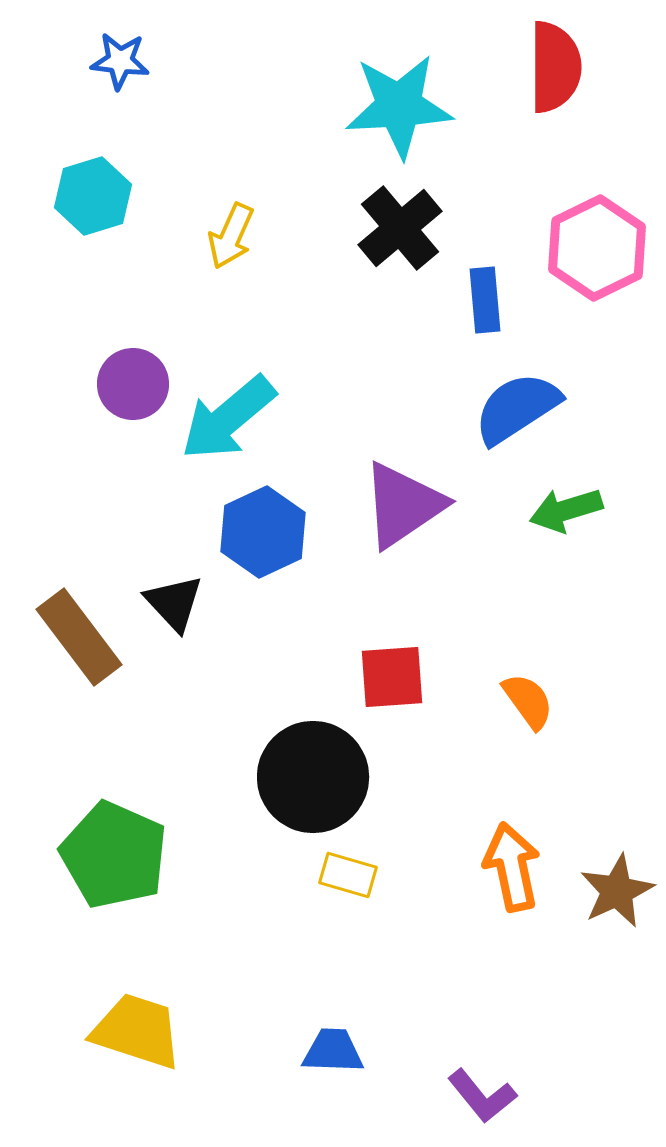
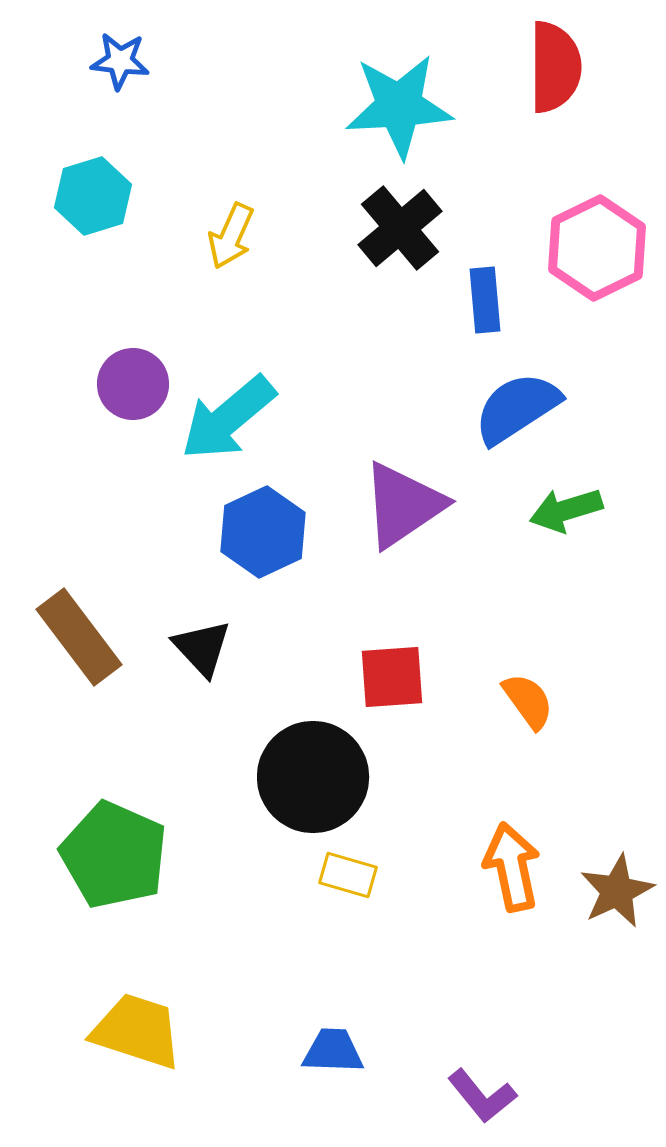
black triangle: moved 28 px right, 45 px down
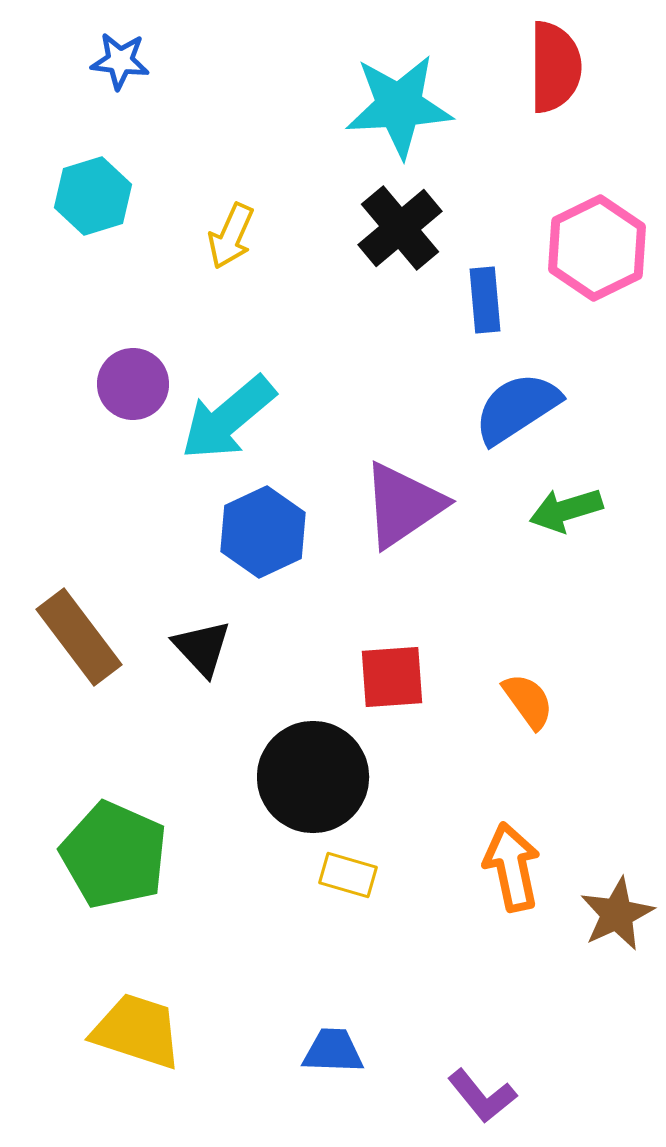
brown star: moved 23 px down
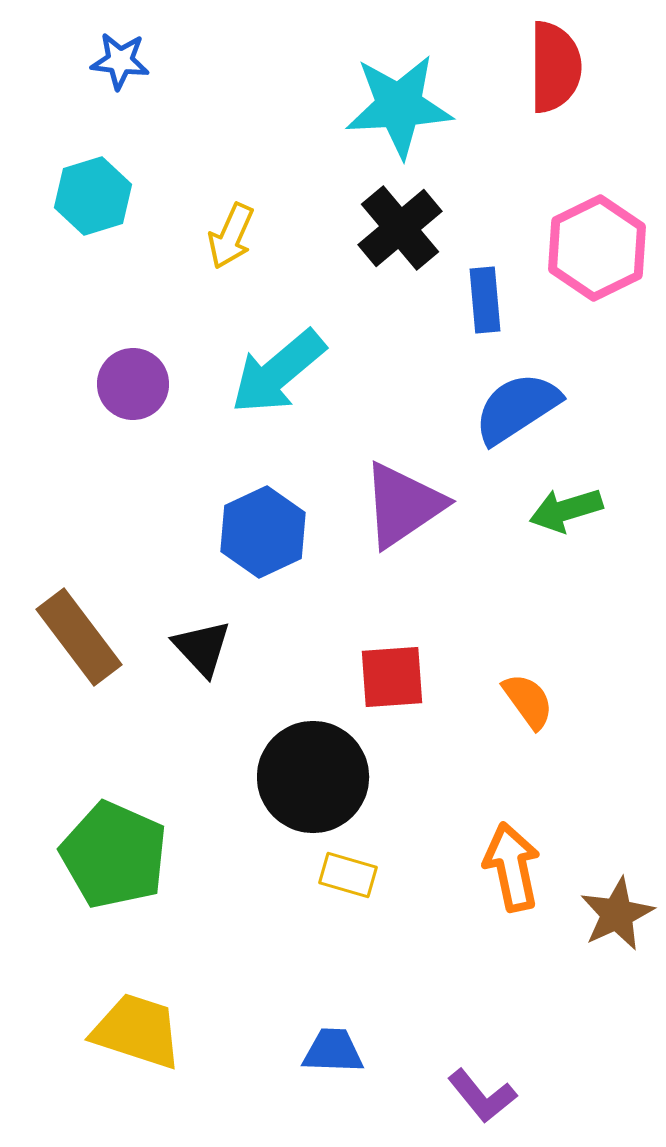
cyan arrow: moved 50 px right, 46 px up
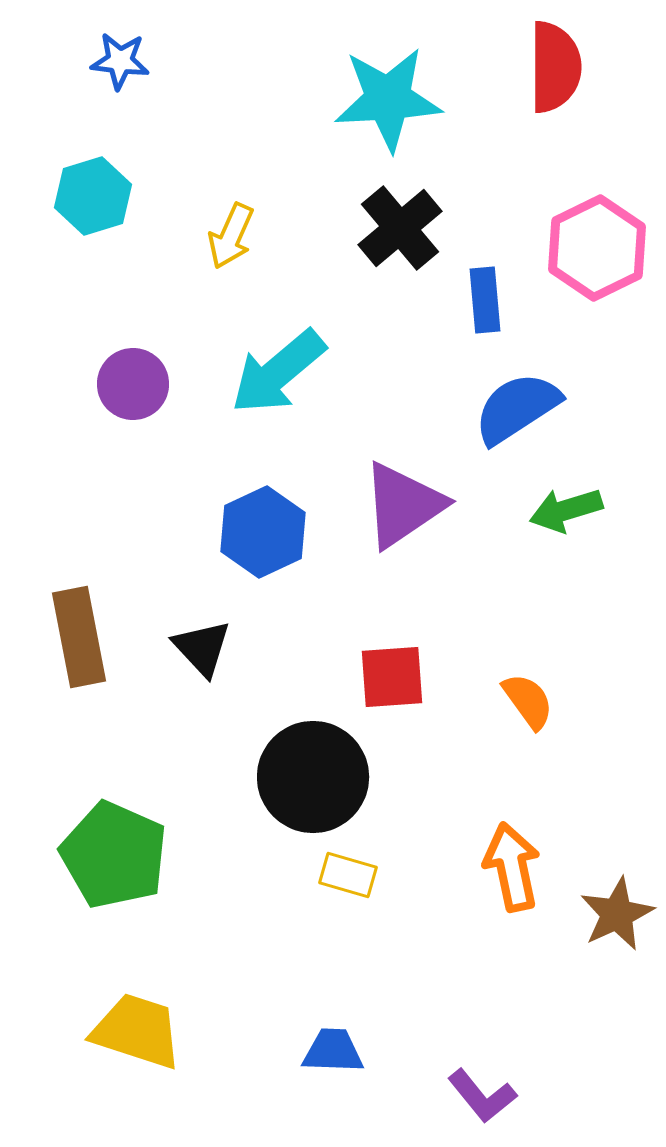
cyan star: moved 11 px left, 7 px up
brown rectangle: rotated 26 degrees clockwise
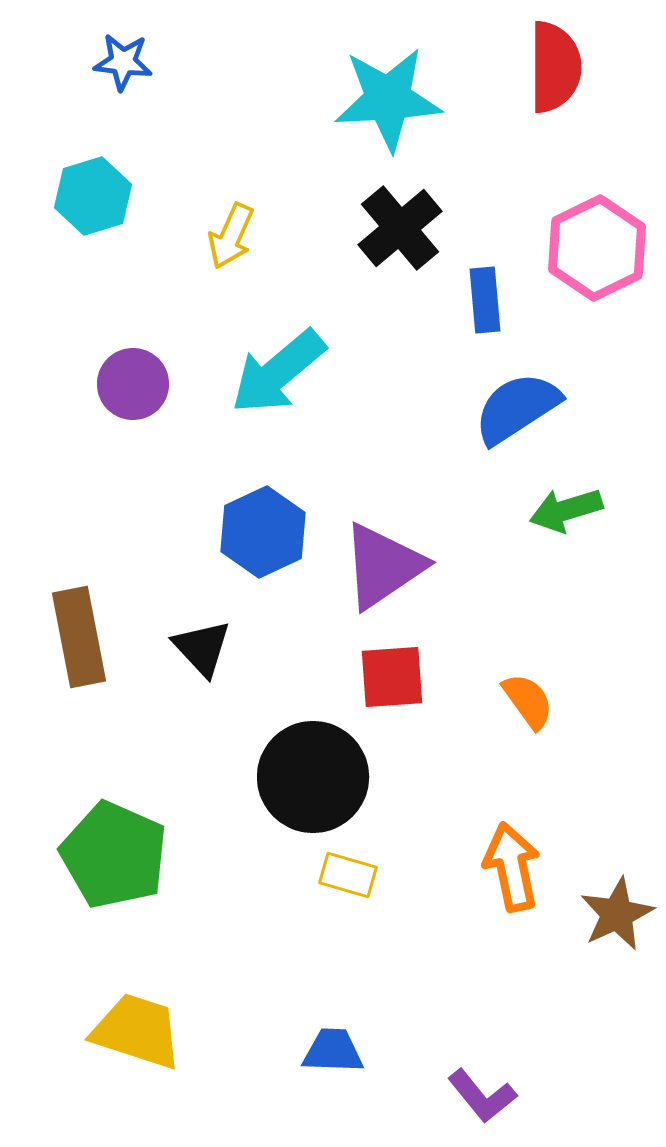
blue star: moved 3 px right, 1 px down
purple triangle: moved 20 px left, 61 px down
